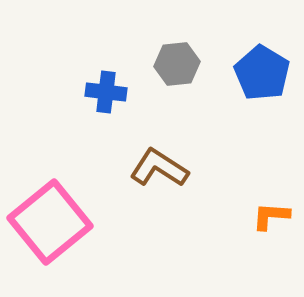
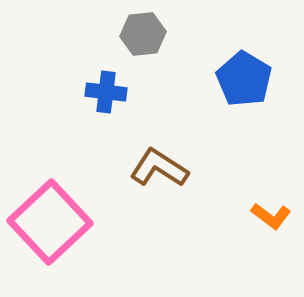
gray hexagon: moved 34 px left, 30 px up
blue pentagon: moved 18 px left, 6 px down
orange L-shape: rotated 147 degrees counterclockwise
pink square: rotated 4 degrees counterclockwise
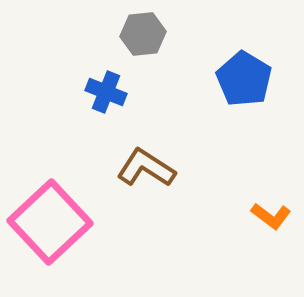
blue cross: rotated 15 degrees clockwise
brown L-shape: moved 13 px left
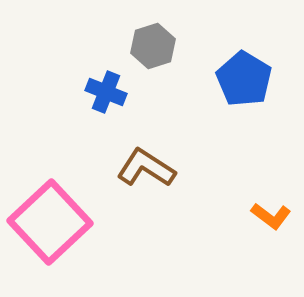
gray hexagon: moved 10 px right, 12 px down; rotated 12 degrees counterclockwise
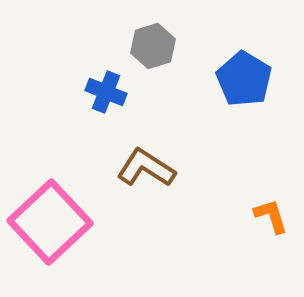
orange L-shape: rotated 144 degrees counterclockwise
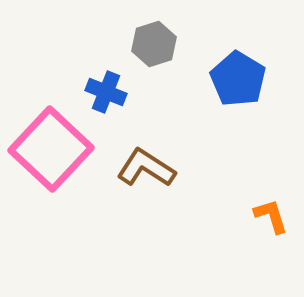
gray hexagon: moved 1 px right, 2 px up
blue pentagon: moved 6 px left
pink square: moved 1 px right, 73 px up; rotated 4 degrees counterclockwise
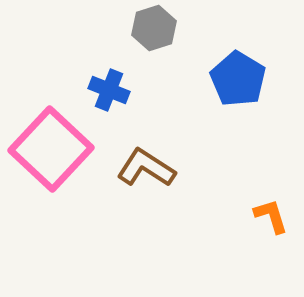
gray hexagon: moved 16 px up
blue cross: moved 3 px right, 2 px up
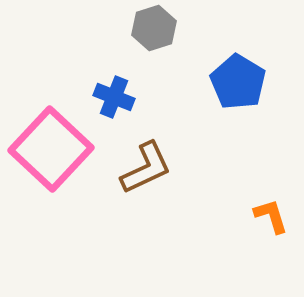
blue pentagon: moved 3 px down
blue cross: moved 5 px right, 7 px down
brown L-shape: rotated 122 degrees clockwise
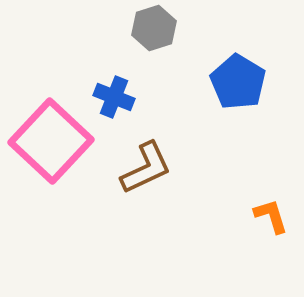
pink square: moved 8 px up
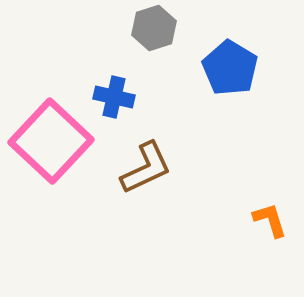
blue pentagon: moved 8 px left, 14 px up
blue cross: rotated 9 degrees counterclockwise
orange L-shape: moved 1 px left, 4 px down
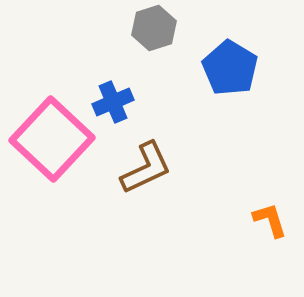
blue cross: moved 1 px left, 5 px down; rotated 36 degrees counterclockwise
pink square: moved 1 px right, 2 px up
